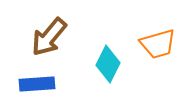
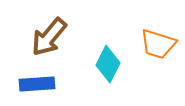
orange trapezoid: rotated 33 degrees clockwise
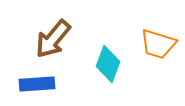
brown arrow: moved 4 px right, 2 px down
cyan diamond: rotated 6 degrees counterclockwise
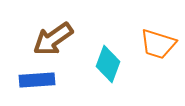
brown arrow: rotated 15 degrees clockwise
blue rectangle: moved 4 px up
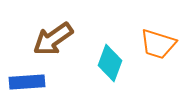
cyan diamond: moved 2 px right, 1 px up
blue rectangle: moved 10 px left, 2 px down
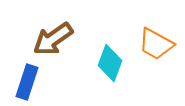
orange trapezoid: moved 2 px left; rotated 12 degrees clockwise
blue rectangle: rotated 68 degrees counterclockwise
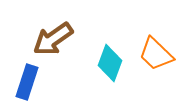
orange trapezoid: moved 10 px down; rotated 15 degrees clockwise
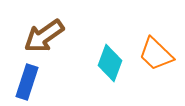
brown arrow: moved 9 px left, 3 px up
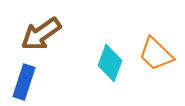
brown arrow: moved 3 px left, 2 px up
blue rectangle: moved 3 px left
